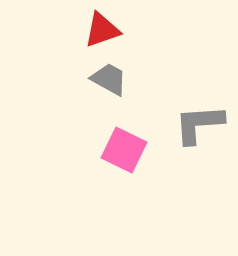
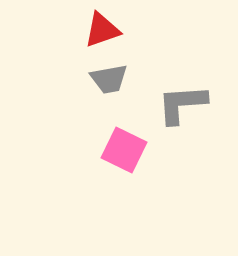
gray trapezoid: rotated 141 degrees clockwise
gray L-shape: moved 17 px left, 20 px up
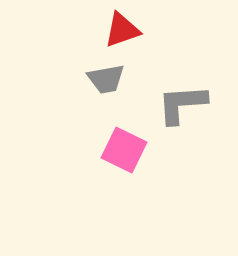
red triangle: moved 20 px right
gray trapezoid: moved 3 px left
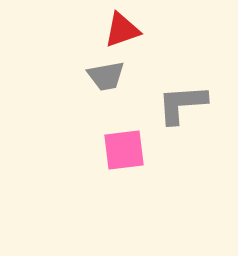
gray trapezoid: moved 3 px up
pink square: rotated 33 degrees counterclockwise
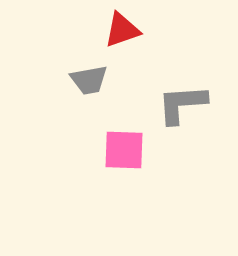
gray trapezoid: moved 17 px left, 4 px down
pink square: rotated 9 degrees clockwise
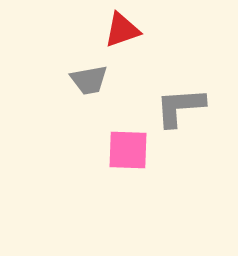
gray L-shape: moved 2 px left, 3 px down
pink square: moved 4 px right
